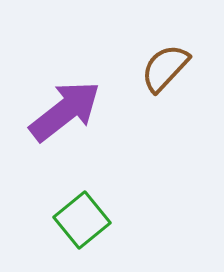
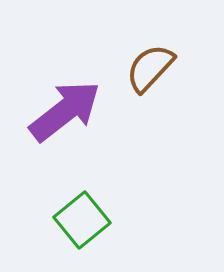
brown semicircle: moved 15 px left
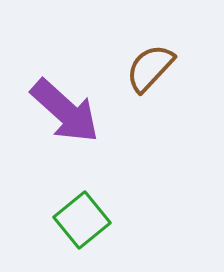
purple arrow: rotated 80 degrees clockwise
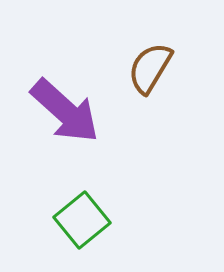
brown semicircle: rotated 12 degrees counterclockwise
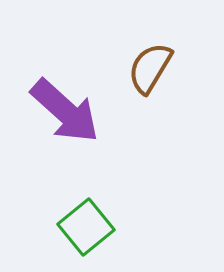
green square: moved 4 px right, 7 px down
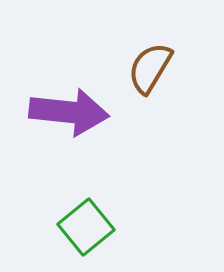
purple arrow: moved 4 px right, 1 px down; rotated 36 degrees counterclockwise
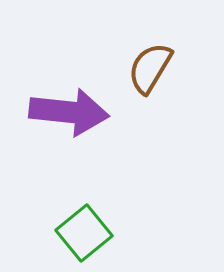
green square: moved 2 px left, 6 px down
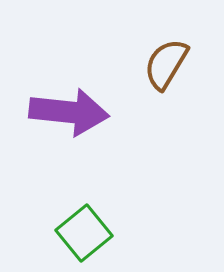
brown semicircle: moved 16 px right, 4 px up
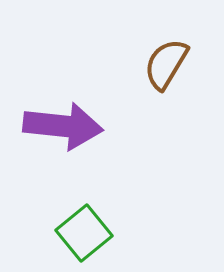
purple arrow: moved 6 px left, 14 px down
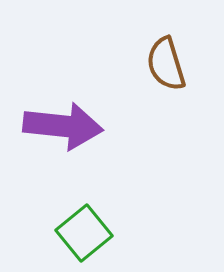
brown semicircle: rotated 48 degrees counterclockwise
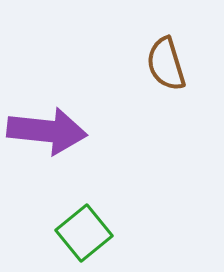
purple arrow: moved 16 px left, 5 px down
